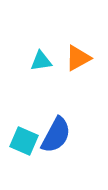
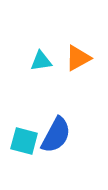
cyan square: rotated 8 degrees counterclockwise
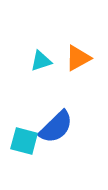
cyan triangle: rotated 10 degrees counterclockwise
blue semicircle: moved 8 px up; rotated 18 degrees clockwise
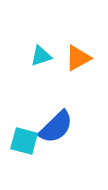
cyan triangle: moved 5 px up
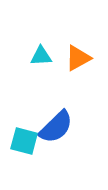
cyan triangle: rotated 15 degrees clockwise
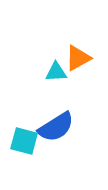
cyan triangle: moved 15 px right, 16 px down
blue semicircle: rotated 12 degrees clockwise
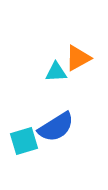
cyan square: rotated 32 degrees counterclockwise
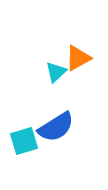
cyan triangle: rotated 40 degrees counterclockwise
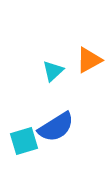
orange triangle: moved 11 px right, 2 px down
cyan triangle: moved 3 px left, 1 px up
